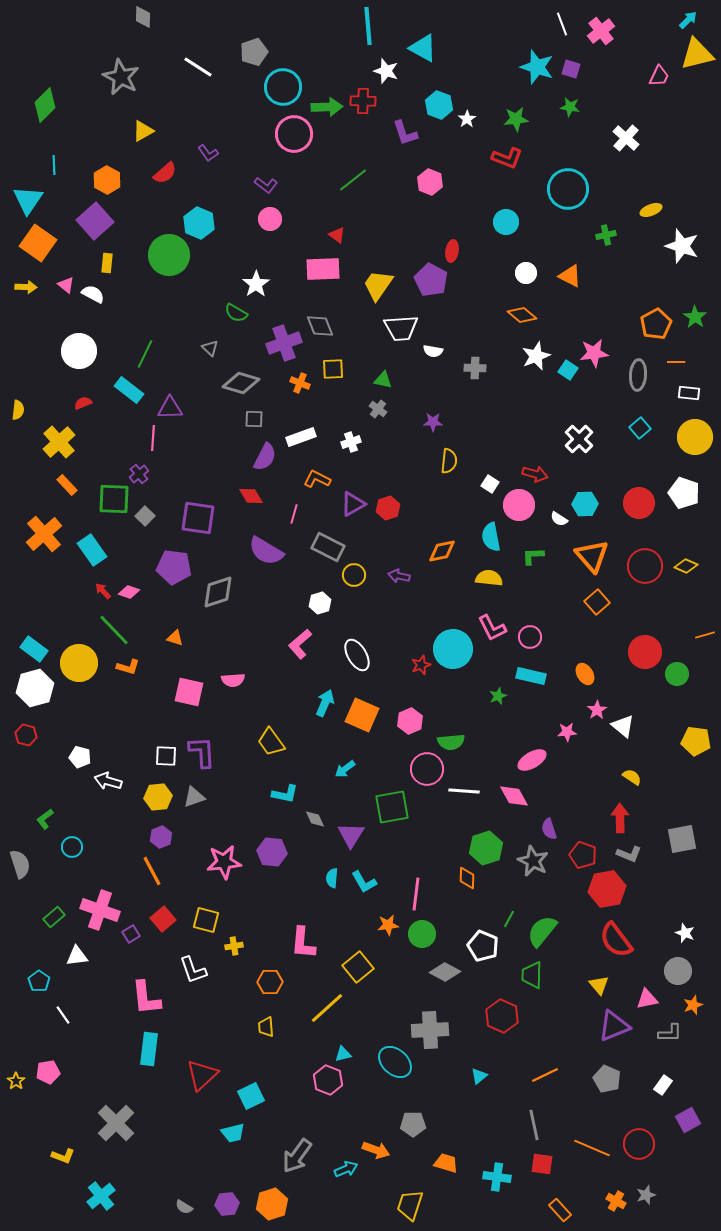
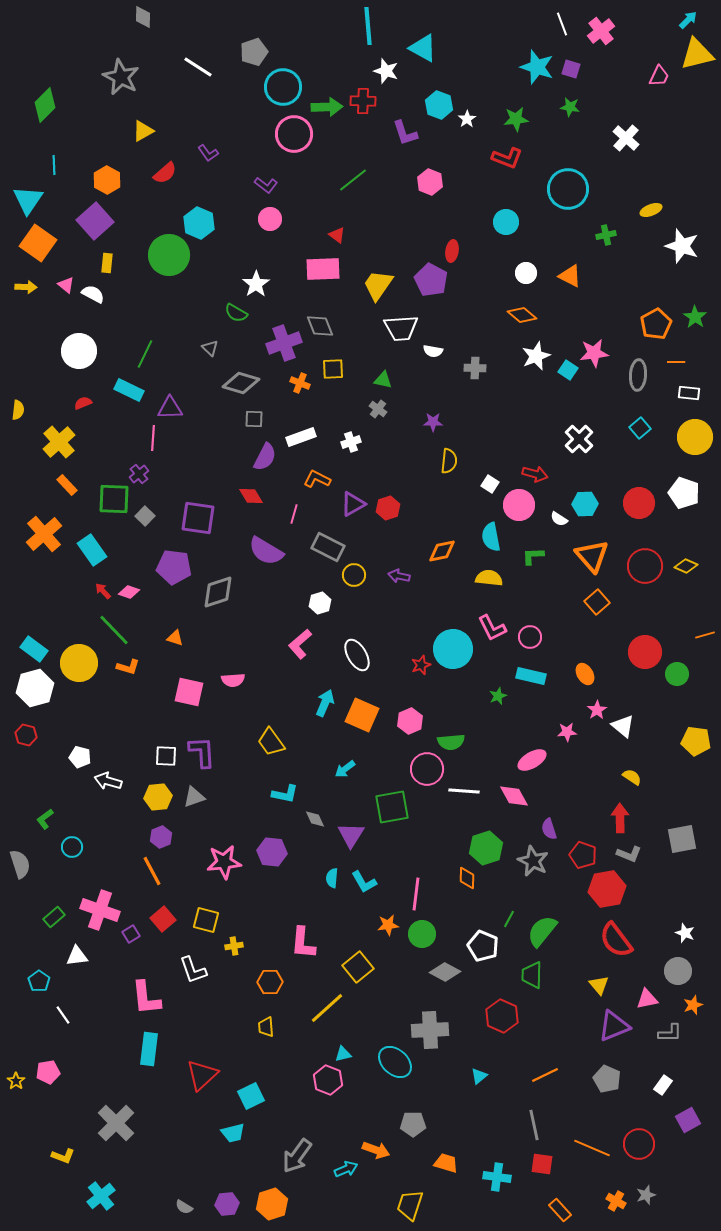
cyan rectangle at (129, 390): rotated 12 degrees counterclockwise
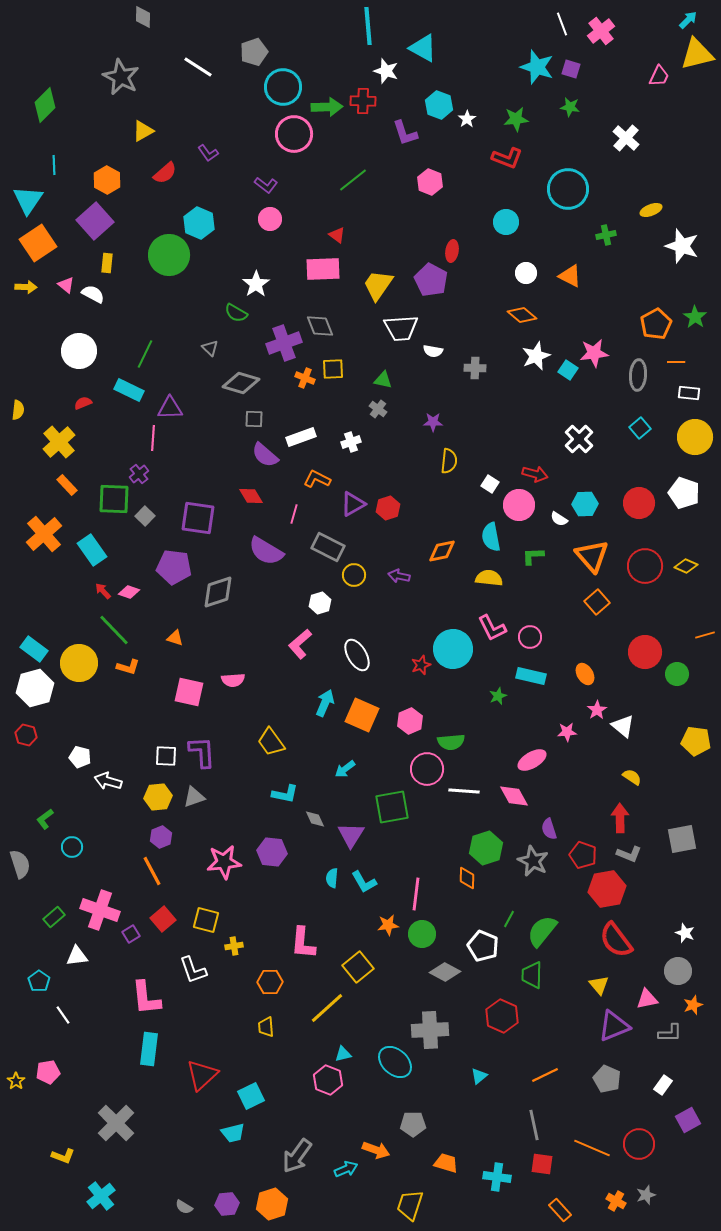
orange square at (38, 243): rotated 21 degrees clockwise
orange cross at (300, 383): moved 5 px right, 5 px up
purple semicircle at (265, 457): moved 2 px up; rotated 104 degrees clockwise
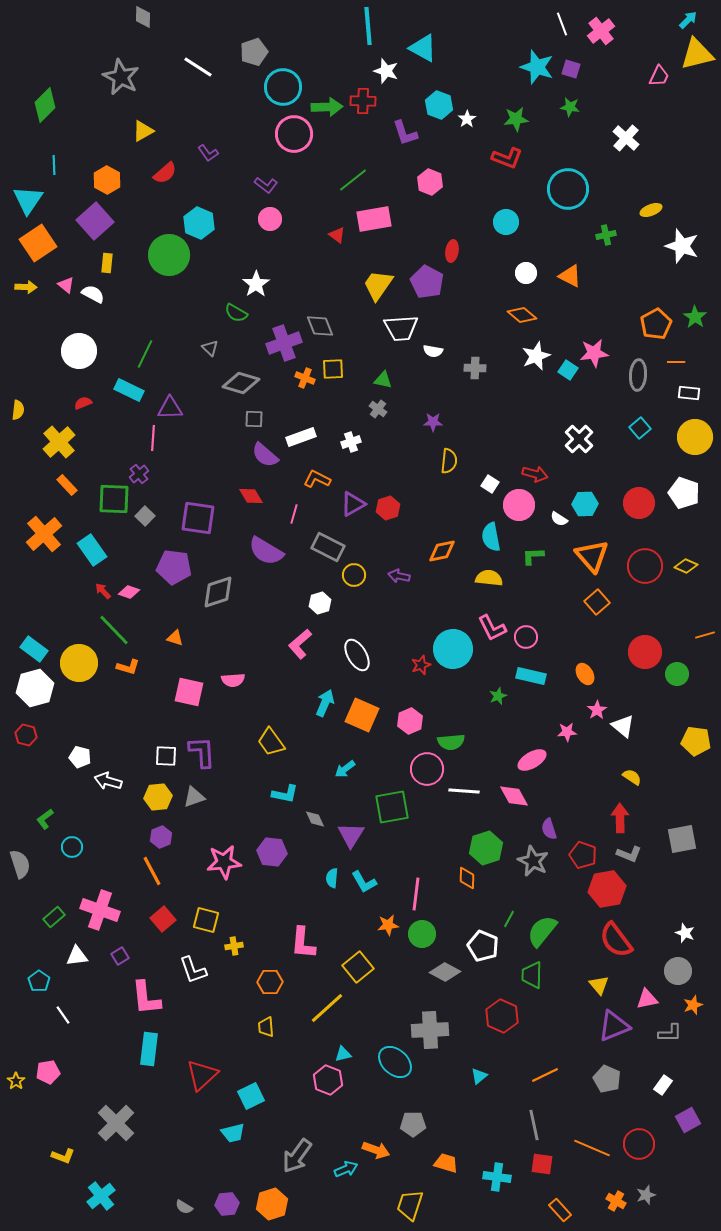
pink rectangle at (323, 269): moved 51 px right, 50 px up; rotated 8 degrees counterclockwise
purple pentagon at (431, 280): moved 4 px left, 2 px down
pink circle at (530, 637): moved 4 px left
purple square at (131, 934): moved 11 px left, 22 px down
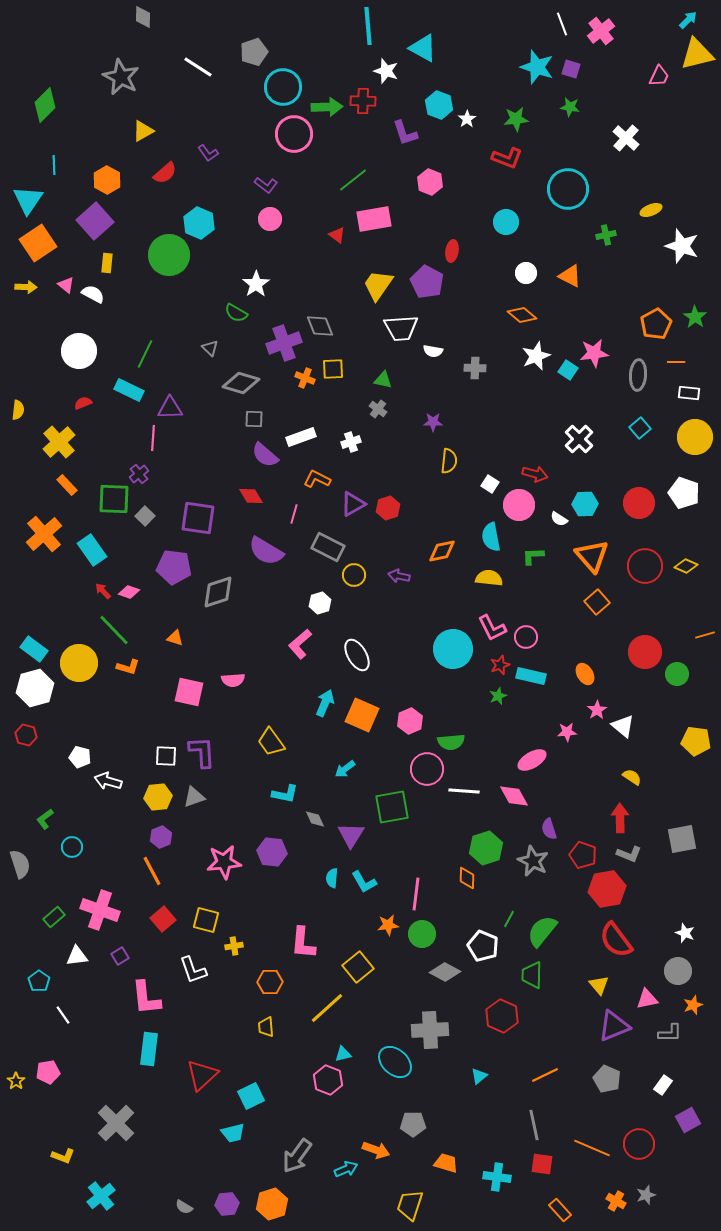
red star at (421, 665): moved 79 px right
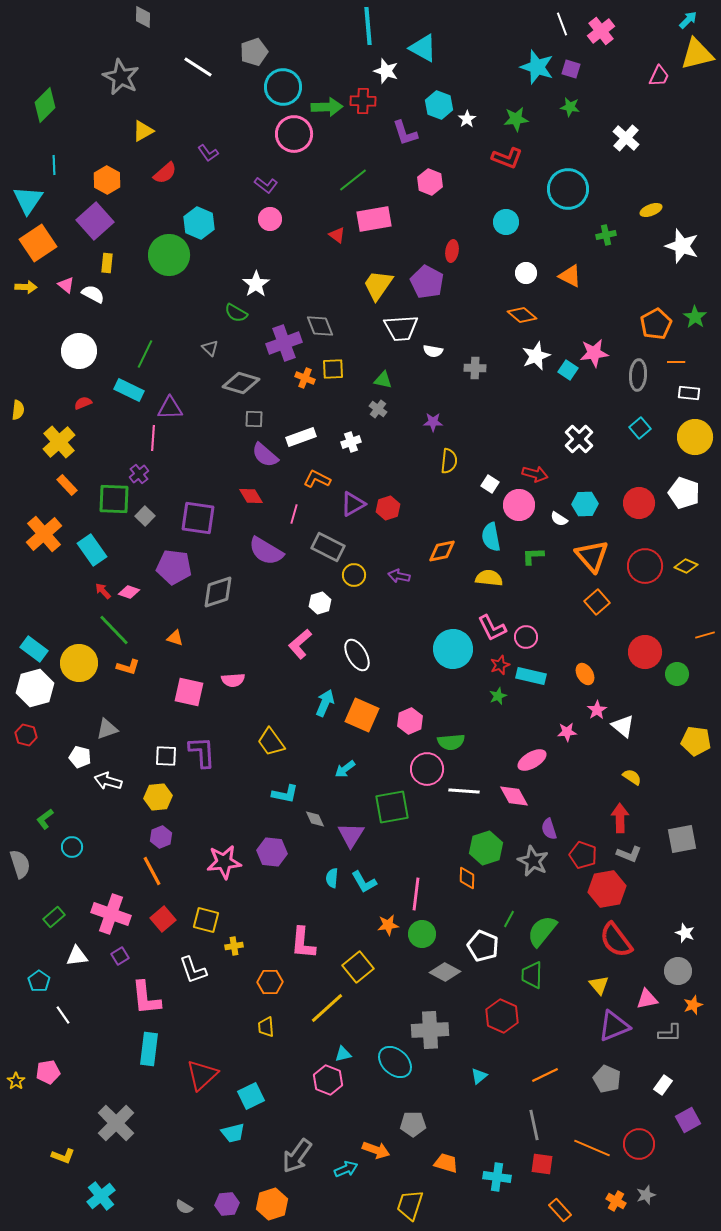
gray triangle at (194, 797): moved 87 px left, 68 px up
pink cross at (100, 910): moved 11 px right, 4 px down
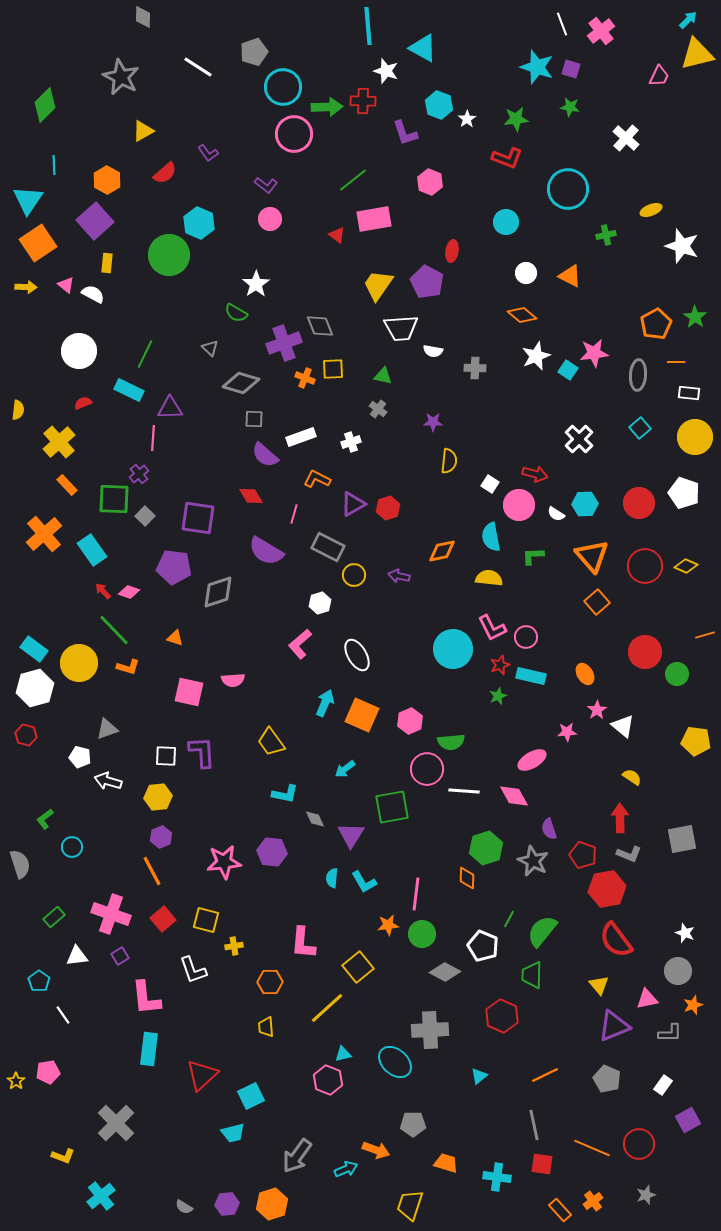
green triangle at (383, 380): moved 4 px up
white semicircle at (559, 519): moved 3 px left, 5 px up
orange cross at (616, 1201): moved 23 px left; rotated 24 degrees clockwise
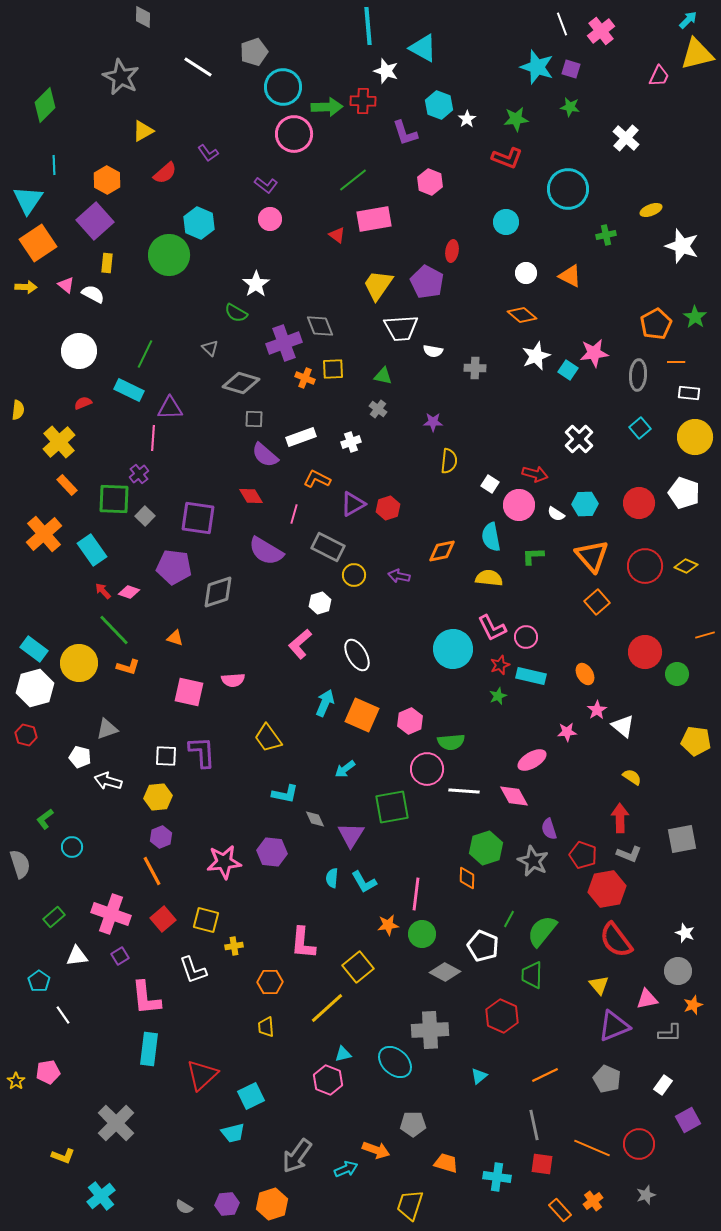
yellow trapezoid at (271, 742): moved 3 px left, 4 px up
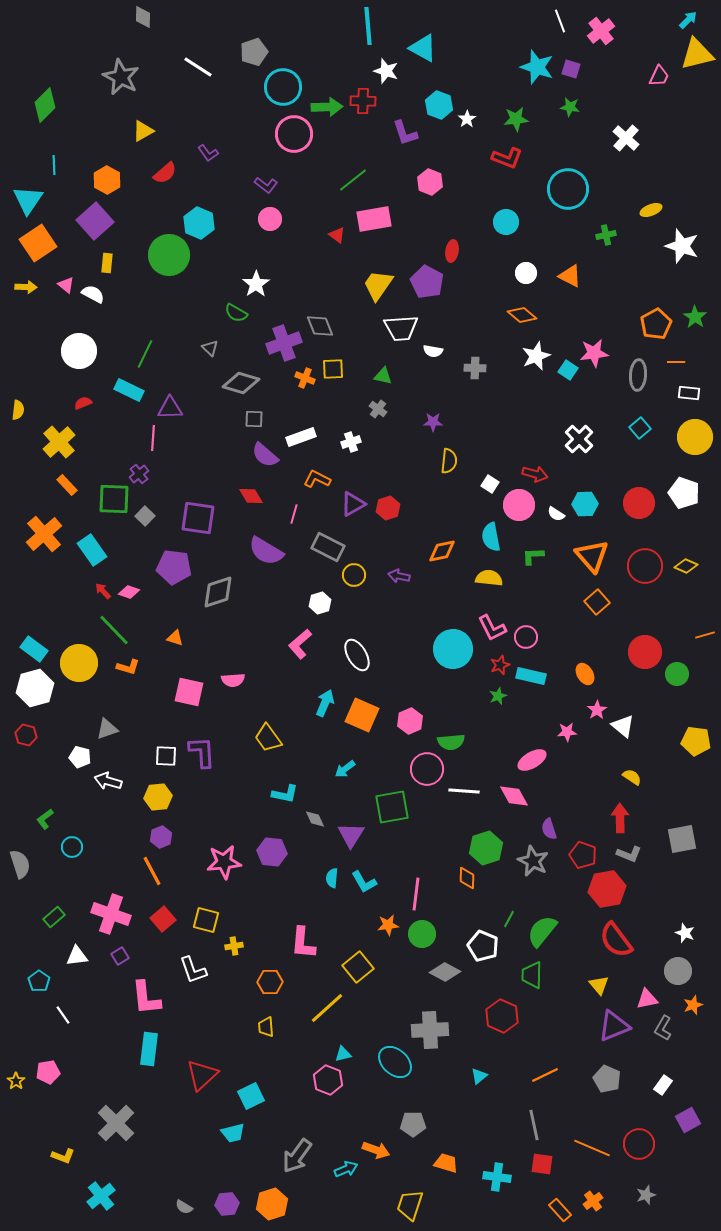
white line at (562, 24): moved 2 px left, 3 px up
gray L-shape at (670, 1033): moved 7 px left, 5 px up; rotated 120 degrees clockwise
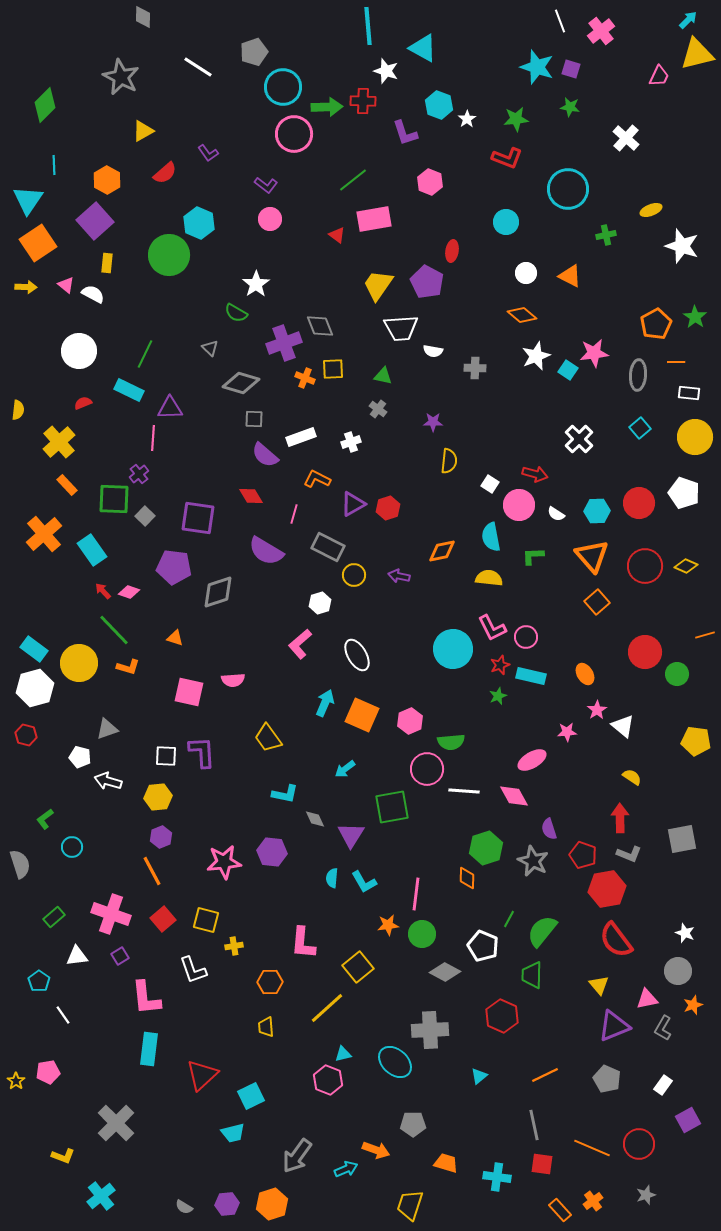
cyan hexagon at (585, 504): moved 12 px right, 7 px down
